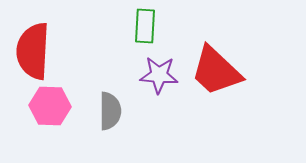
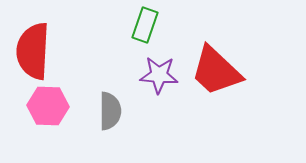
green rectangle: moved 1 px up; rotated 16 degrees clockwise
pink hexagon: moved 2 px left
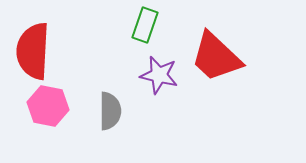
red trapezoid: moved 14 px up
purple star: rotated 9 degrees clockwise
pink hexagon: rotated 9 degrees clockwise
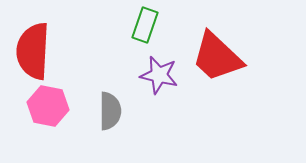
red trapezoid: moved 1 px right
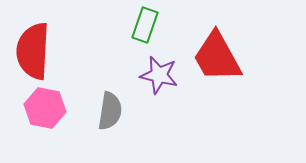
red trapezoid: rotated 18 degrees clockwise
pink hexagon: moved 3 px left, 2 px down
gray semicircle: rotated 9 degrees clockwise
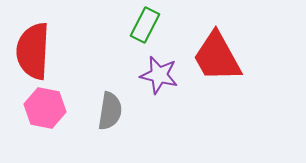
green rectangle: rotated 8 degrees clockwise
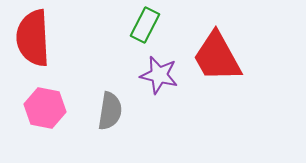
red semicircle: moved 13 px up; rotated 6 degrees counterclockwise
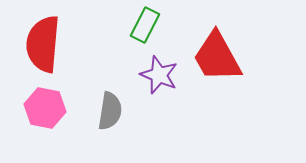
red semicircle: moved 10 px right, 6 px down; rotated 8 degrees clockwise
purple star: rotated 9 degrees clockwise
